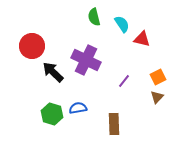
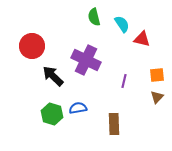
black arrow: moved 4 px down
orange square: moved 1 px left, 2 px up; rotated 21 degrees clockwise
purple line: rotated 24 degrees counterclockwise
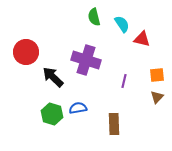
red circle: moved 6 px left, 6 px down
purple cross: rotated 8 degrees counterclockwise
black arrow: moved 1 px down
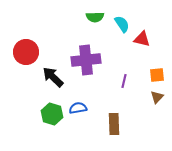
green semicircle: moved 1 px right; rotated 78 degrees counterclockwise
purple cross: rotated 24 degrees counterclockwise
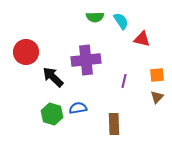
cyan semicircle: moved 1 px left, 3 px up
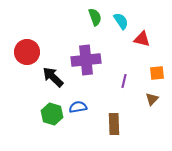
green semicircle: rotated 108 degrees counterclockwise
red circle: moved 1 px right
orange square: moved 2 px up
brown triangle: moved 5 px left, 2 px down
blue semicircle: moved 1 px up
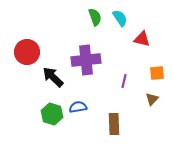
cyan semicircle: moved 1 px left, 3 px up
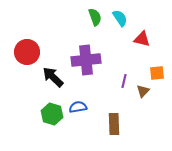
brown triangle: moved 9 px left, 8 px up
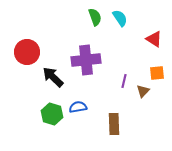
red triangle: moved 12 px right; rotated 18 degrees clockwise
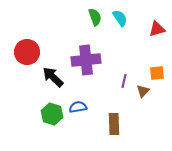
red triangle: moved 3 px right, 10 px up; rotated 48 degrees counterclockwise
